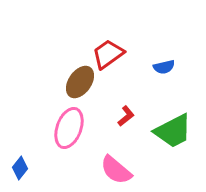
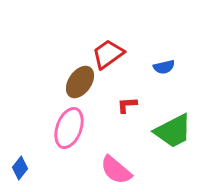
red L-shape: moved 1 px right, 11 px up; rotated 145 degrees counterclockwise
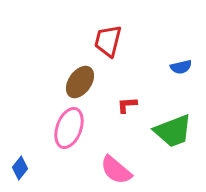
red trapezoid: moved 13 px up; rotated 40 degrees counterclockwise
blue semicircle: moved 17 px right
green trapezoid: rotated 6 degrees clockwise
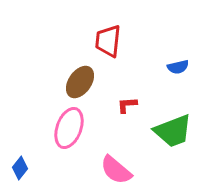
red trapezoid: rotated 8 degrees counterclockwise
blue semicircle: moved 3 px left
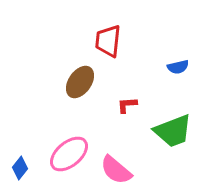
pink ellipse: moved 26 px down; rotated 30 degrees clockwise
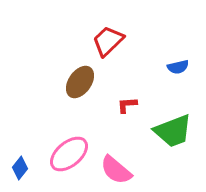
red trapezoid: rotated 40 degrees clockwise
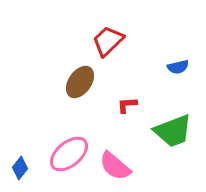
pink semicircle: moved 1 px left, 4 px up
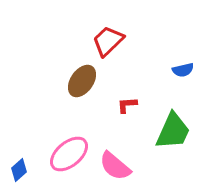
blue semicircle: moved 5 px right, 3 px down
brown ellipse: moved 2 px right, 1 px up
green trapezoid: rotated 45 degrees counterclockwise
blue diamond: moved 1 px left, 2 px down; rotated 10 degrees clockwise
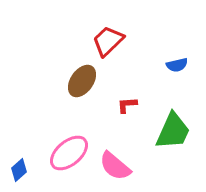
blue semicircle: moved 6 px left, 5 px up
pink ellipse: moved 1 px up
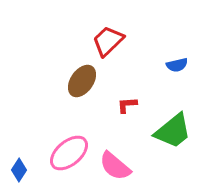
green trapezoid: rotated 27 degrees clockwise
blue diamond: rotated 15 degrees counterclockwise
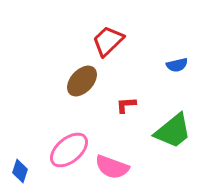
brown ellipse: rotated 8 degrees clockwise
red L-shape: moved 1 px left
pink ellipse: moved 3 px up
pink semicircle: moved 3 px left, 1 px down; rotated 20 degrees counterclockwise
blue diamond: moved 1 px right, 1 px down; rotated 15 degrees counterclockwise
